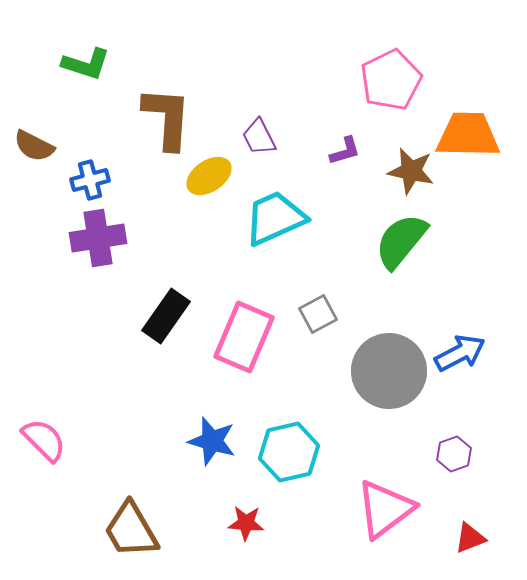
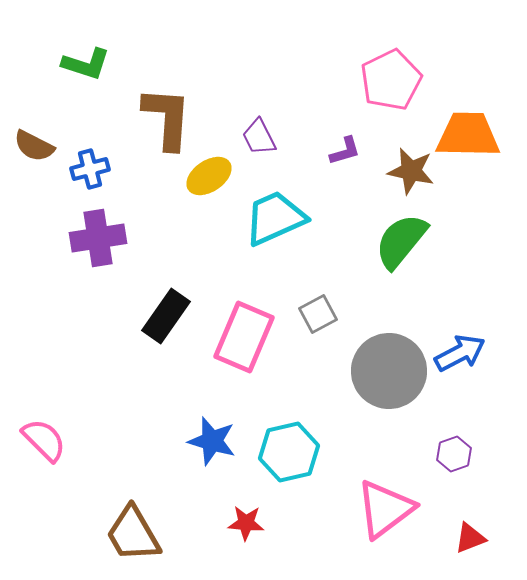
blue cross: moved 11 px up
brown trapezoid: moved 2 px right, 4 px down
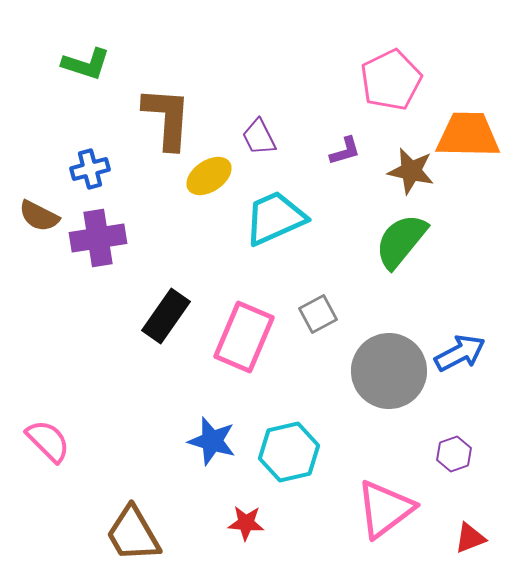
brown semicircle: moved 5 px right, 70 px down
pink semicircle: moved 4 px right, 1 px down
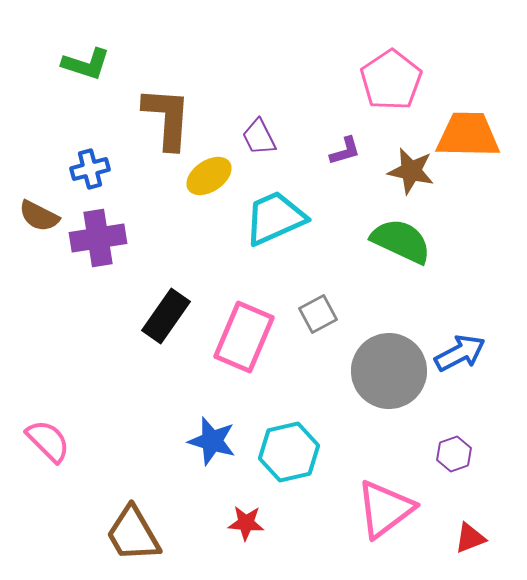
pink pentagon: rotated 8 degrees counterclockwise
green semicircle: rotated 76 degrees clockwise
